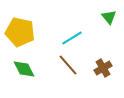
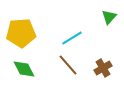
green triangle: rotated 21 degrees clockwise
yellow pentagon: moved 1 px right, 1 px down; rotated 16 degrees counterclockwise
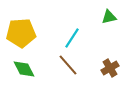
green triangle: rotated 35 degrees clockwise
cyan line: rotated 25 degrees counterclockwise
brown cross: moved 7 px right
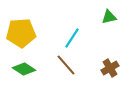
brown line: moved 2 px left
green diamond: rotated 30 degrees counterclockwise
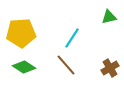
green diamond: moved 2 px up
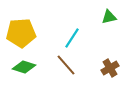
green diamond: rotated 15 degrees counterclockwise
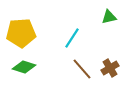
brown line: moved 16 px right, 4 px down
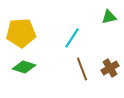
brown line: rotated 20 degrees clockwise
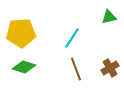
brown line: moved 6 px left
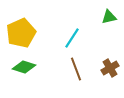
yellow pentagon: rotated 20 degrees counterclockwise
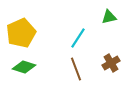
cyan line: moved 6 px right
brown cross: moved 1 px right, 5 px up
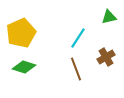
brown cross: moved 5 px left, 6 px up
